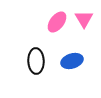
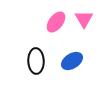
pink ellipse: moved 1 px left
blue ellipse: rotated 15 degrees counterclockwise
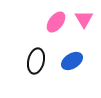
black ellipse: rotated 15 degrees clockwise
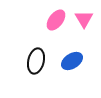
pink ellipse: moved 2 px up
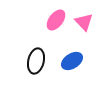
pink triangle: moved 3 px down; rotated 12 degrees counterclockwise
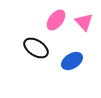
black ellipse: moved 13 px up; rotated 70 degrees counterclockwise
